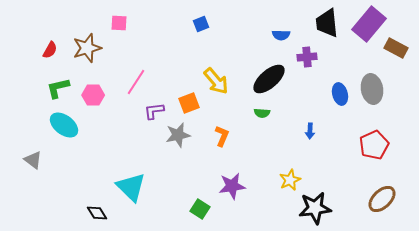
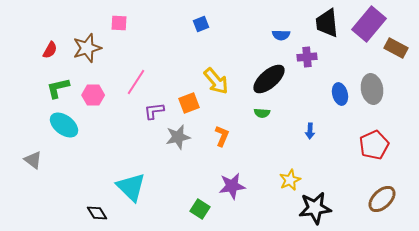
gray star: moved 2 px down
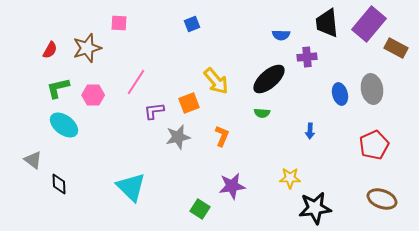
blue square: moved 9 px left
yellow star: moved 2 px up; rotated 25 degrees clockwise
brown ellipse: rotated 64 degrees clockwise
black diamond: moved 38 px left, 29 px up; rotated 30 degrees clockwise
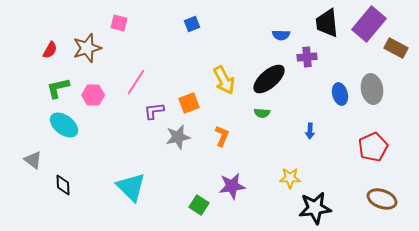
pink square: rotated 12 degrees clockwise
yellow arrow: moved 8 px right, 1 px up; rotated 12 degrees clockwise
red pentagon: moved 1 px left, 2 px down
black diamond: moved 4 px right, 1 px down
green square: moved 1 px left, 4 px up
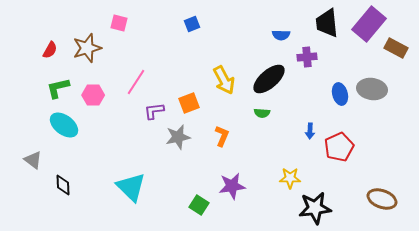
gray ellipse: rotated 72 degrees counterclockwise
red pentagon: moved 34 px left
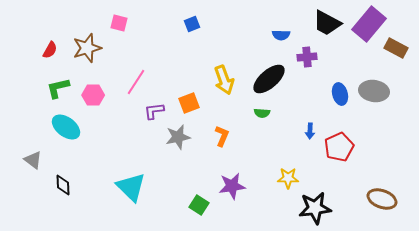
black trapezoid: rotated 56 degrees counterclockwise
yellow arrow: rotated 8 degrees clockwise
gray ellipse: moved 2 px right, 2 px down
cyan ellipse: moved 2 px right, 2 px down
yellow star: moved 2 px left
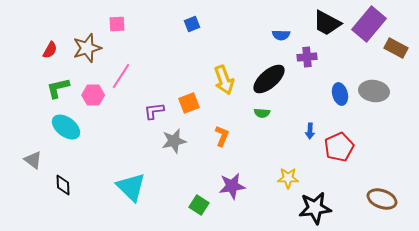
pink square: moved 2 px left, 1 px down; rotated 18 degrees counterclockwise
pink line: moved 15 px left, 6 px up
gray star: moved 4 px left, 4 px down
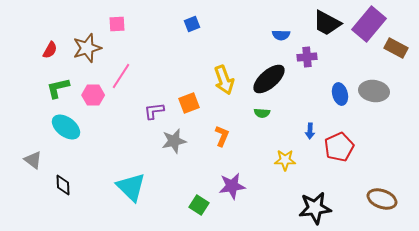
yellow star: moved 3 px left, 18 px up
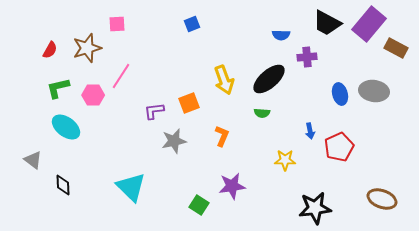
blue arrow: rotated 14 degrees counterclockwise
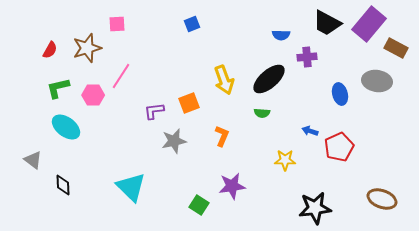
gray ellipse: moved 3 px right, 10 px up
blue arrow: rotated 119 degrees clockwise
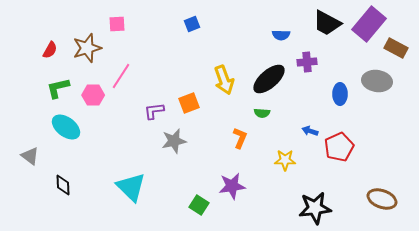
purple cross: moved 5 px down
blue ellipse: rotated 15 degrees clockwise
orange L-shape: moved 18 px right, 2 px down
gray triangle: moved 3 px left, 4 px up
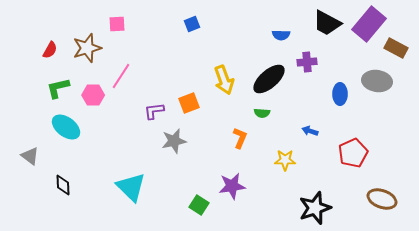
red pentagon: moved 14 px right, 6 px down
black star: rotated 12 degrees counterclockwise
